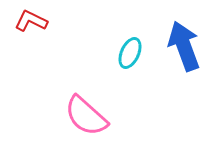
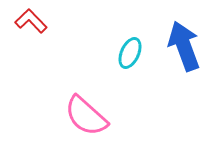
red L-shape: rotated 20 degrees clockwise
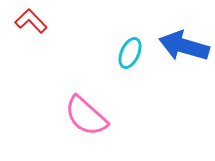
blue arrow: rotated 54 degrees counterclockwise
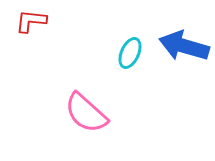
red L-shape: rotated 40 degrees counterclockwise
pink semicircle: moved 3 px up
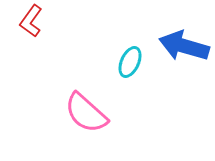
red L-shape: rotated 60 degrees counterclockwise
cyan ellipse: moved 9 px down
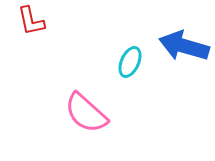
red L-shape: rotated 48 degrees counterclockwise
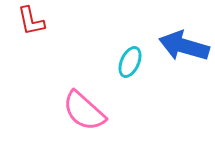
pink semicircle: moved 2 px left, 2 px up
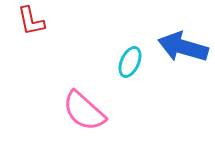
blue arrow: moved 1 px left, 1 px down
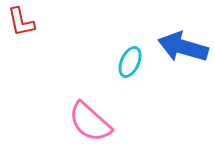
red L-shape: moved 10 px left, 1 px down
pink semicircle: moved 6 px right, 11 px down
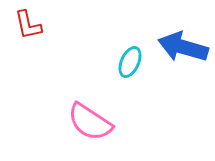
red L-shape: moved 7 px right, 3 px down
pink semicircle: rotated 9 degrees counterclockwise
